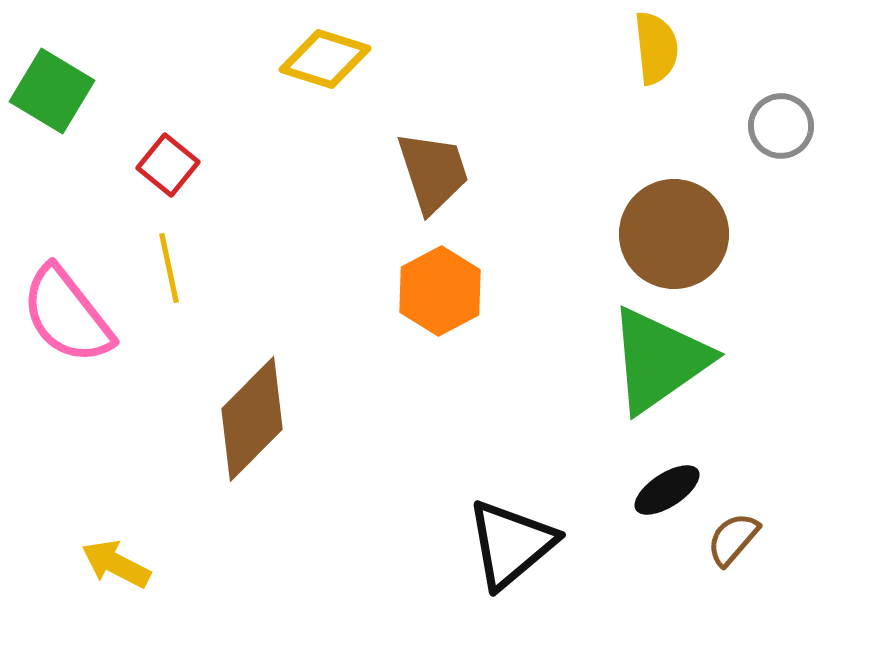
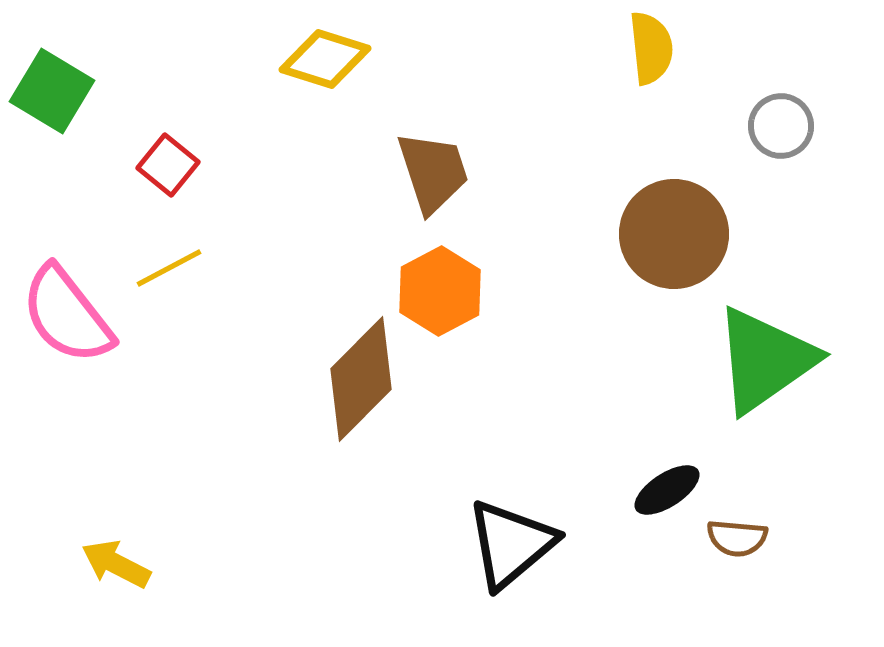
yellow semicircle: moved 5 px left
yellow line: rotated 74 degrees clockwise
green triangle: moved 106 px right
brown diamond: moved 109 px right, 40 px up
brown semicircle: moved 4 px right, 1 px up; rotated 126 degrees counterclockwise
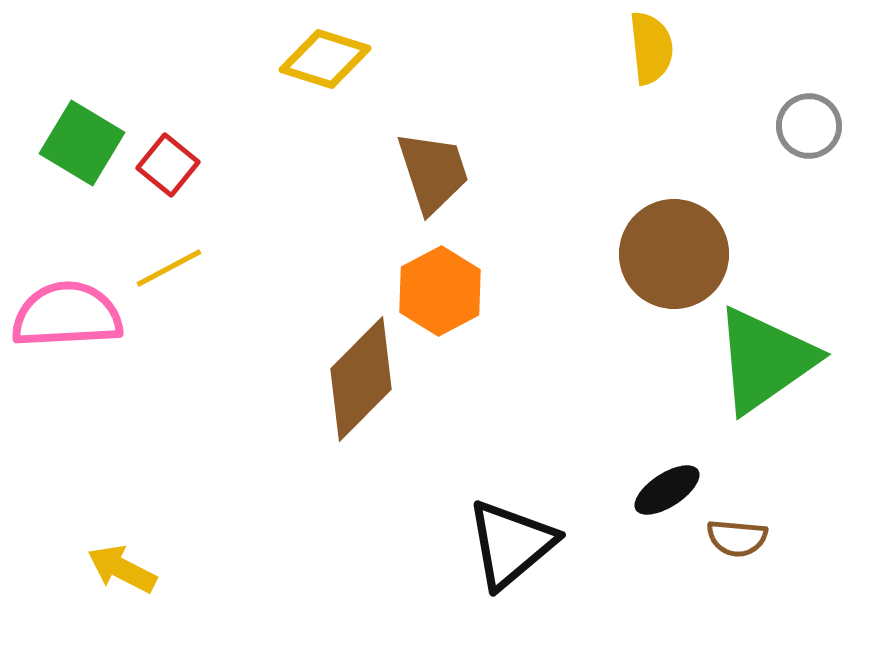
green square: moved 30 px right, 52 px down
gray circle: moved 28 px right
brown circle: moved 20 px down
pink semicircle: rotated 125 degrees clockwise
yellow arrow: moved 6 px right, 5 px down
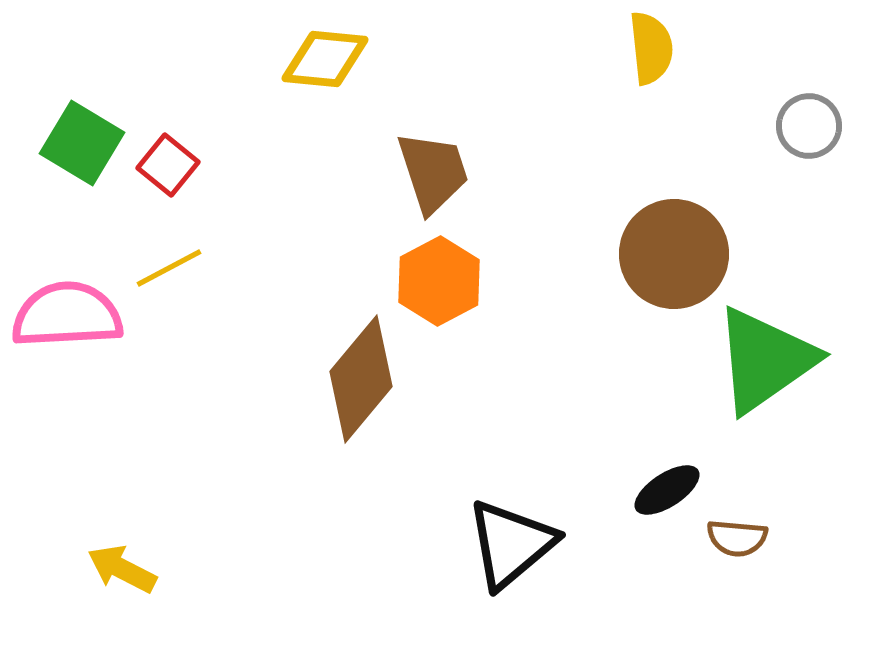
yellow diamond: rotated 12 degrees counterclockwise
orange hexagon: moved 1 px left, 10 px up
brown diamond: rotated 5 degrees counterclockwise
